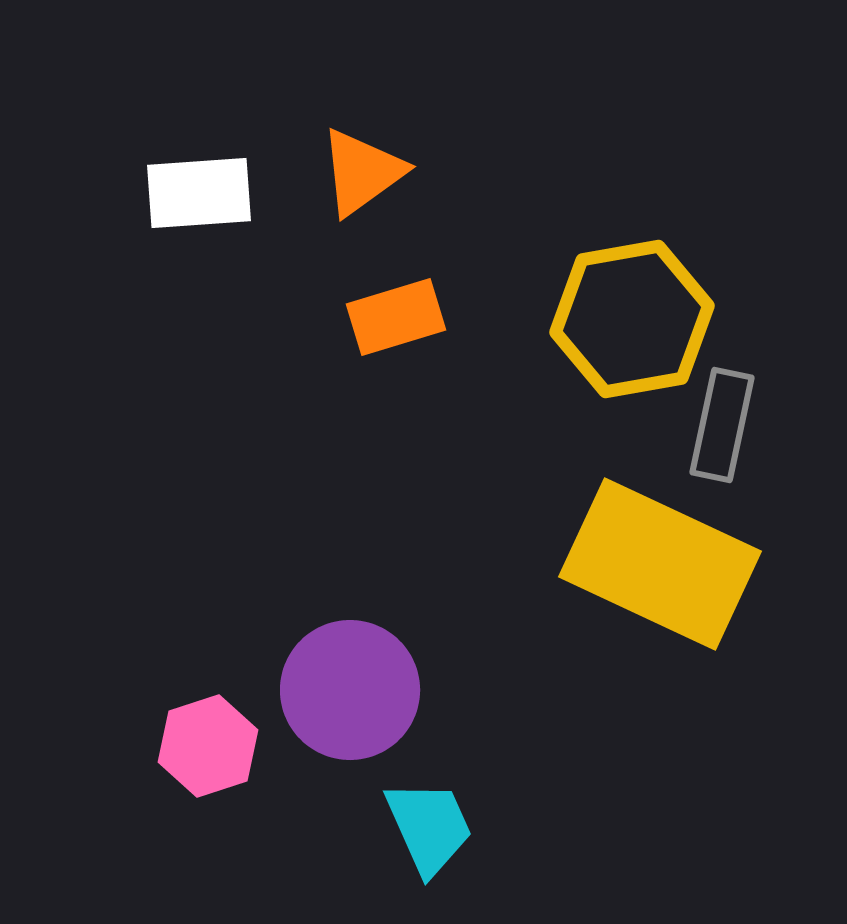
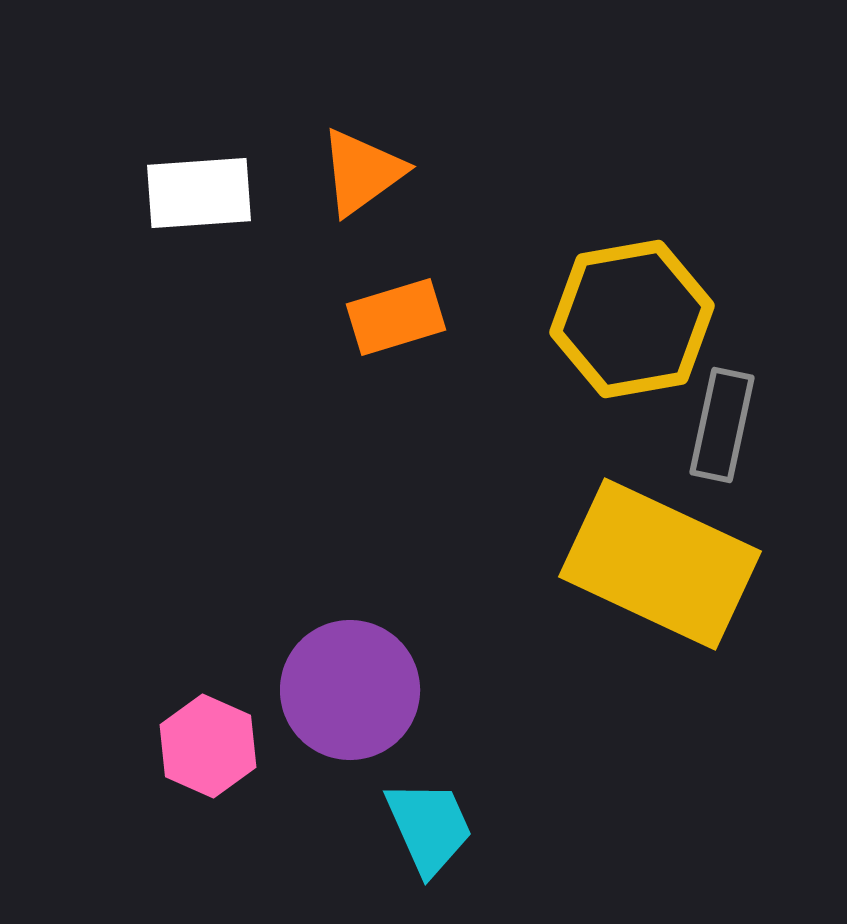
pink hexagon: rotated 18 degrees counterclockwise
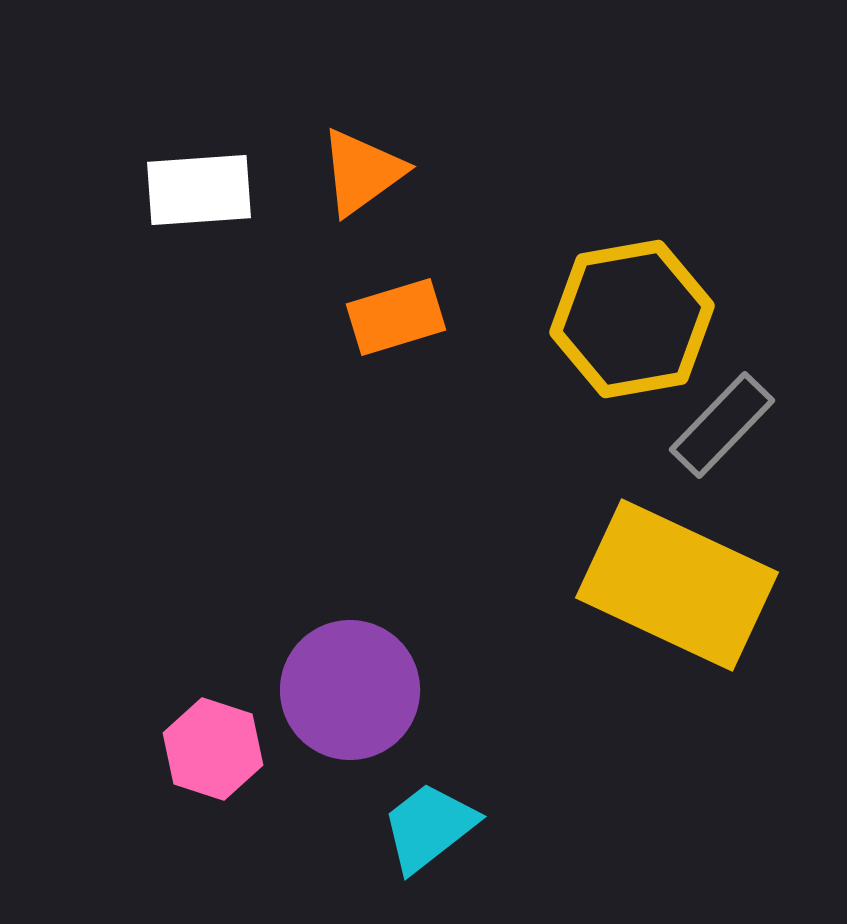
white rectangle: moved 3 px up
gray rectangle: rotated 32 degrees clockwise
yellow rectangle: moved 17 px right, 21 px down
pink hexagon: moved 5 px right, 3 px down; rotated 6 degrees counterclockwise
cyan trapezoid: rotated 104 degrees counterclockwise
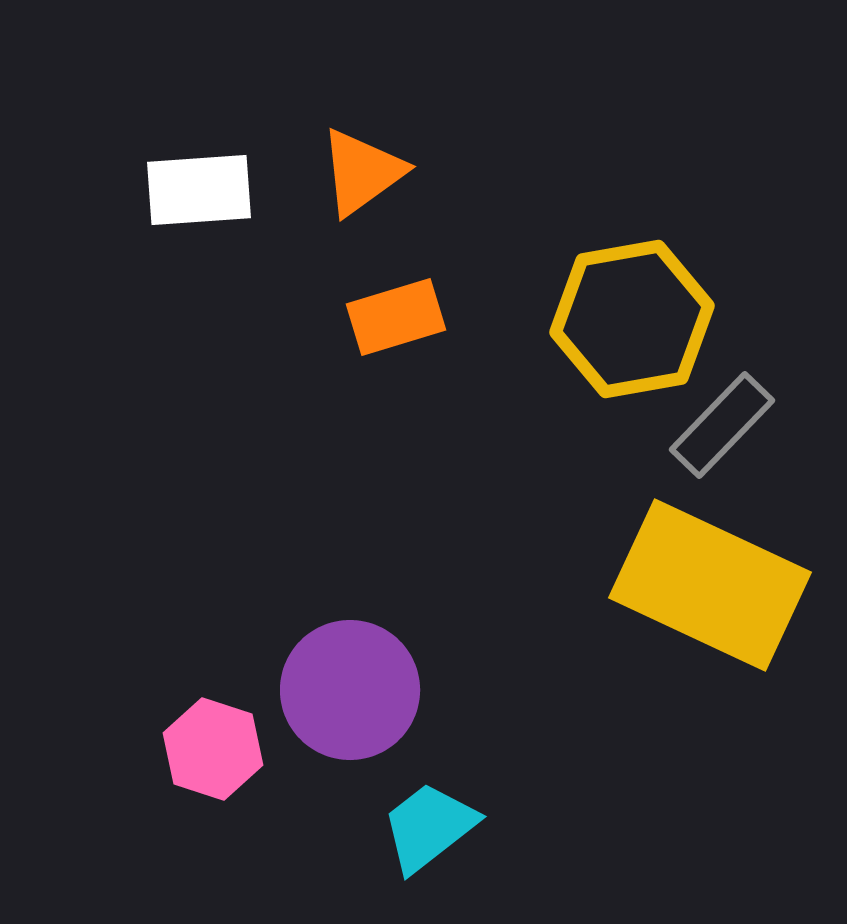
yellow rectangle: moved 33 px right
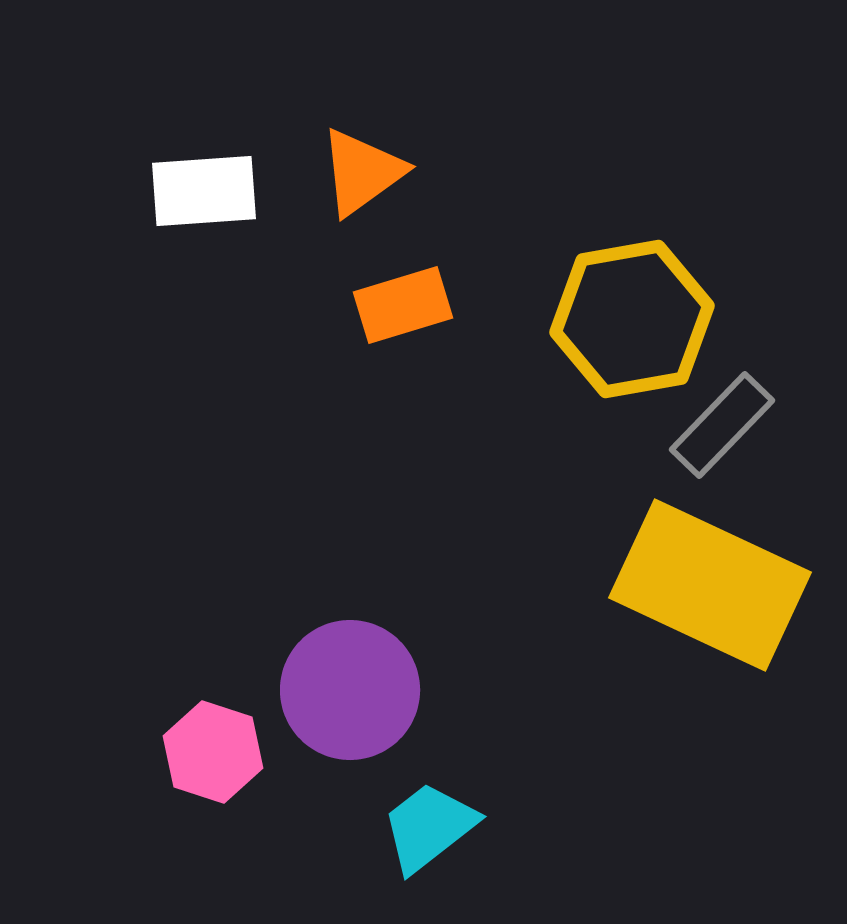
white rectangle: moved 5 px right, 1 px down
orange rectangle: moved 7 px right, 12 px up
pink hexagon: moved 3 px down
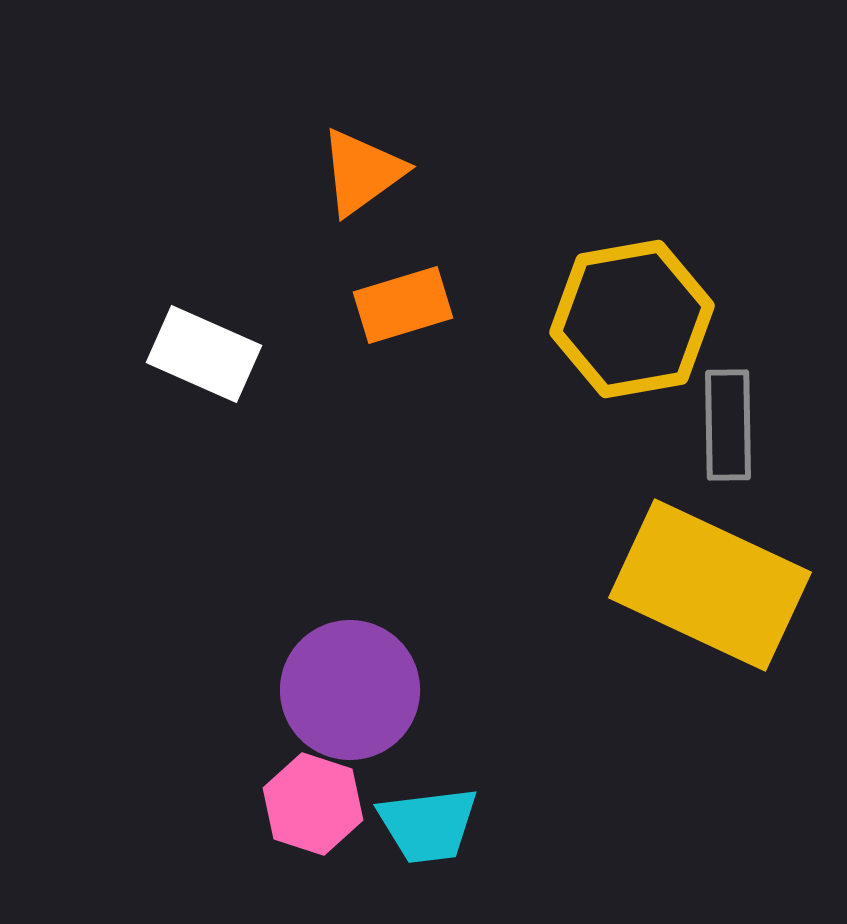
white rectangle: moved 163 px down; rotated 28 degrees clockwise
gray rectangle: moved 6 px right; rotated 45 degrees counterclockwise
pink hexagon: moved 100 px right, 52 px down
cyan trapezoid: moved 1 px left, 2 px up; rotated 149 degrees counterclockwise
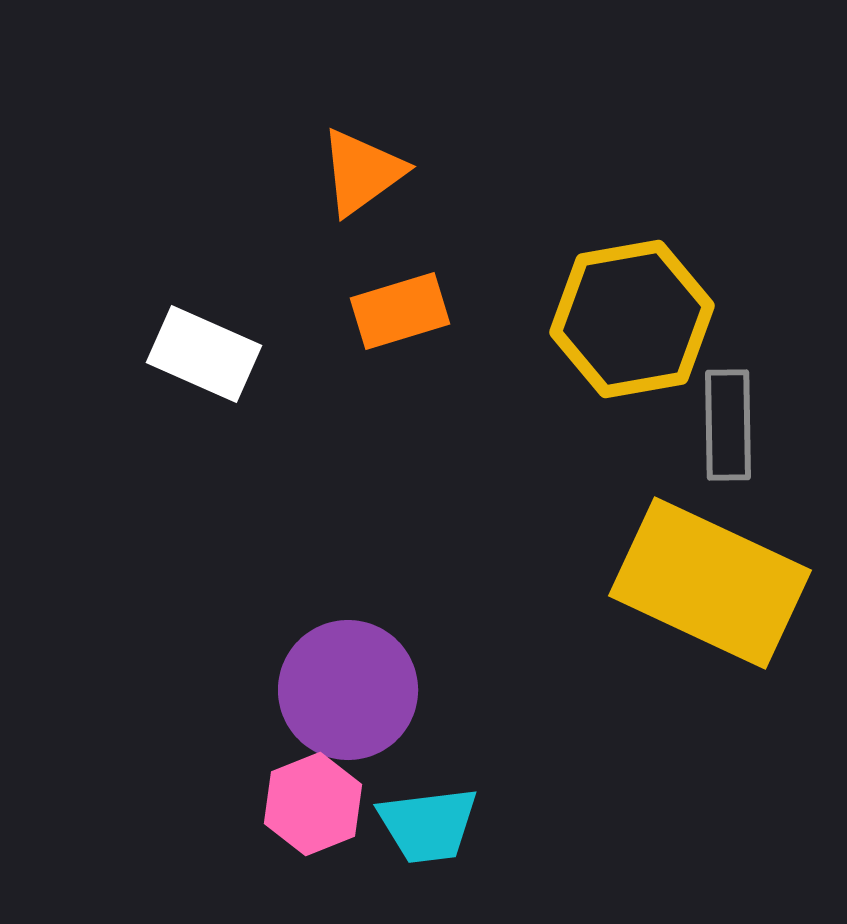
orange rectangle: moved 3 px left, 6 px down
yellow rectangle: moved 2 px up
purple circle: moved 2 px left
pink hexagon: rotated 20 degrees clockwise
